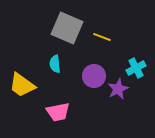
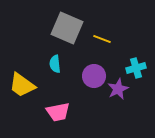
yellow line: moved 2 px down
cyan cross: rotated 12 degrees clockwise
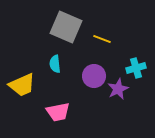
gray square: moved 1 px left, 1 px up
yellow trapezoid: rotated 60 degrees counterclockwise
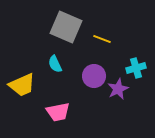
cyan semicircle: rotated 18 degrees counterclockwise
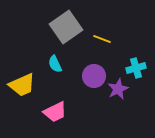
gray square: rotated 32 degrees clockwise
pink trapezoid: moved 3 px left; rotated 15 degrees counterclockwise
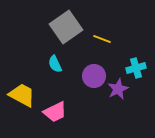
yellow trapezoid: moved 10 px down; rotated 128 degrees counterclockwise
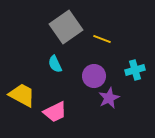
cyan cross: moved 1 px left, 2 px down
purple star: moved 9 px left, 9 px down
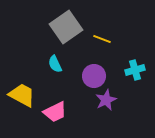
purple star: moved 3 px left, 2 px down
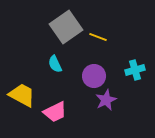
yellow line: moved 4 px left, 2 px up
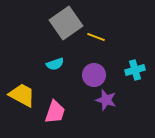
gray square: moved 4 px up
yellow line: moved 2 px left
cyan semicircle: rotated 84 degrees counterclockwise
purple circle: moved 1 px up
purple star: rotated 30 degrees counterclockwise
pink trapezoid: rotated 45 degrees counterclockwise
